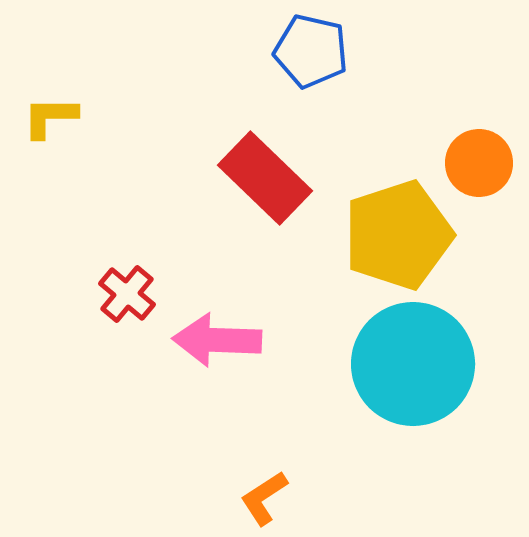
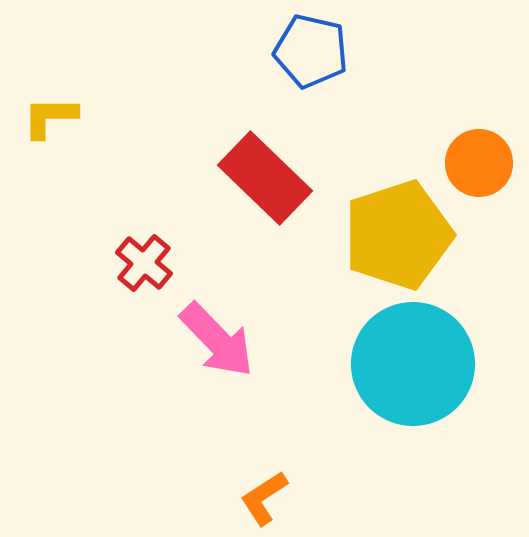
red cross: moved 17 px right, 31 px up
pink arrow: rotated 136 degrees counterclockwise
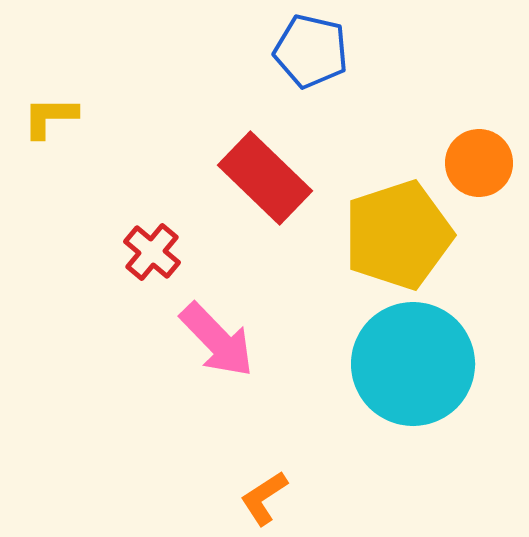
red cross: moved 8 px right, 11 px up
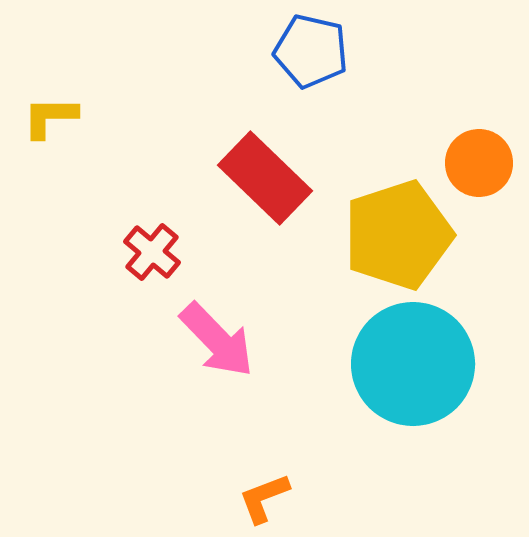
orange L-shape: rotated 12 degrees clockwise
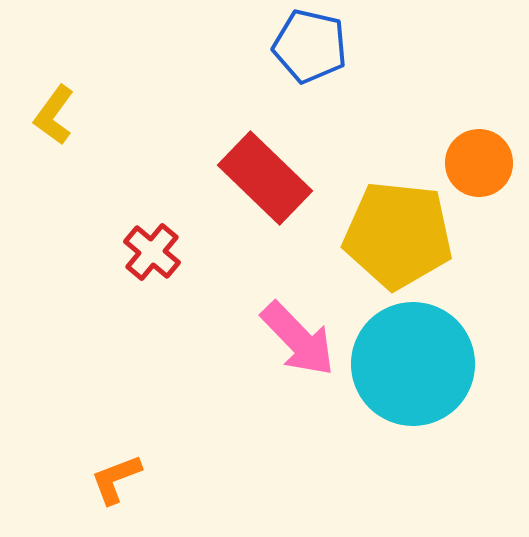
blue pentagon: moved 1 px left, 5 px up
yellow L-shape: moved 4 px right, 2 px up; rotated 54 degrees counterclockwise
yellow pentagon: rotated 24 degrees clockwise
pink arrow: moved 81 px right, 1 px up
orange L-shape: moved 148 px left, 19 px up
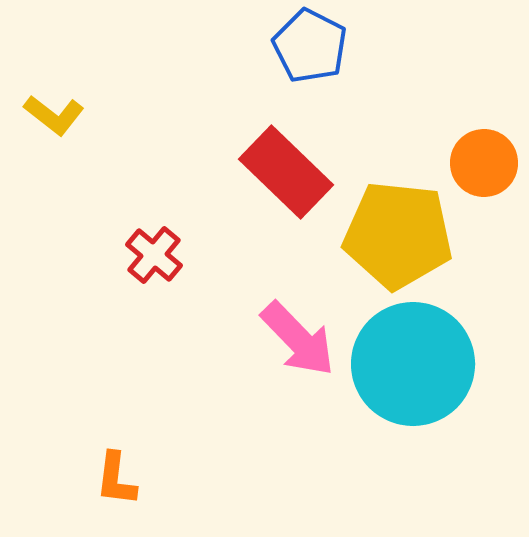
blue pentagon: rotated 14 degrees clockwise
yellow L-shape: rotated 88 degrees counterclockwise
orange circle: moved 5 px right
red rectangle: moved 21 px right, 6 px up
red cross: moved 2 px right, 3 px down
orange L-shape: rotated 62 degrees counterclockwise
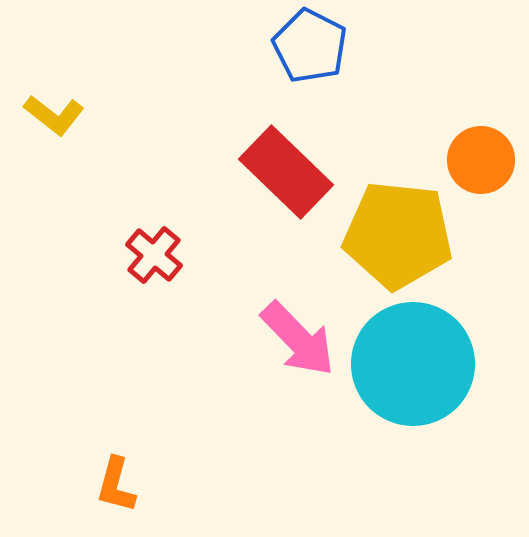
orange circle: moved 3 px left, 3 px up
orange L-shape: moved 6 px down; rotated 8 degrees clockwise
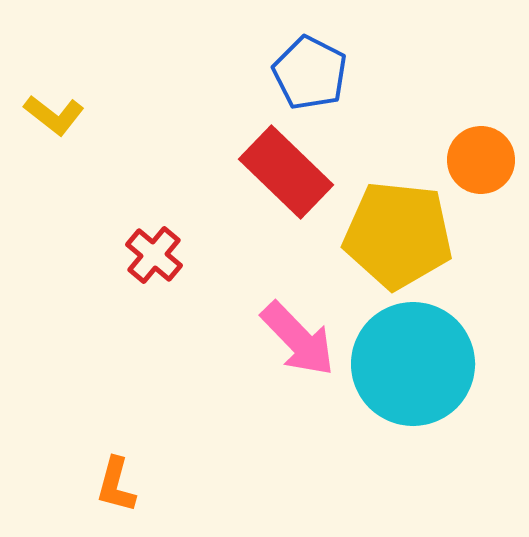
blue pentagon: moved 27 px down
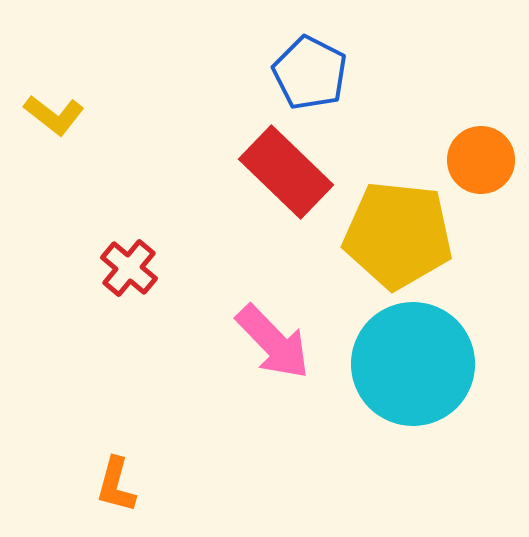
red cross: moved 25 px left, 13 px down
pink arrow: moved 25 px left, 3 px down
